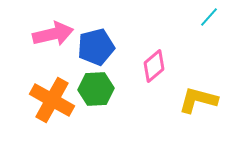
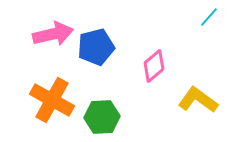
green hexagon: moved 6 px right, 28 px down
yellow L-shape: rotated 21 degrees clockwise
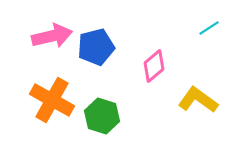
cyan line: moved 11 px down; rotated 15 degrees clockwise
pink arrow: moved 1 px left, 2 px down
green hexagon: moved 1 px up; rotated 20 degrees clockwise
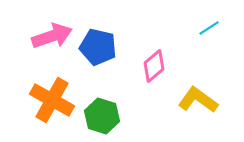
pink arrow: rotated 6 degrees counterclockwise
blue pentagon: moved 2 px right; rotated 27 degrees clockwise
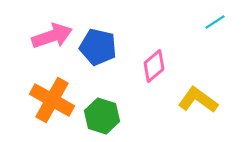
cyan line: moved 6 px right, 6 px up
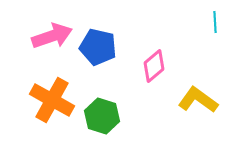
cyan line: rotated 60 degrees counterclockwise
